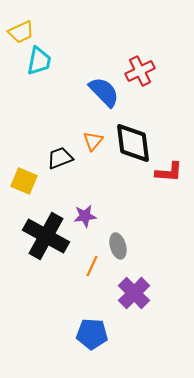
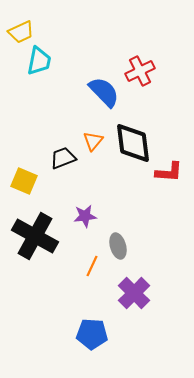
black trapezoid: moved 3 px right
black cross: moved 11 px left
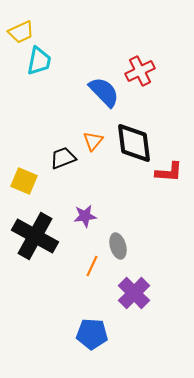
black diamond: moved 1 px right
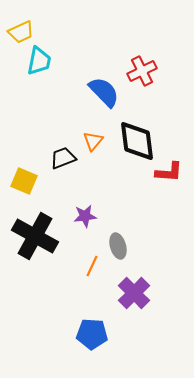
red cross: moved 2 px right
black diamond: moved 3 px right, 2 px up
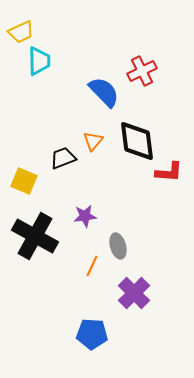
cyan trapezoid: rotated 12 degrees counterclockwise
